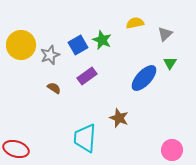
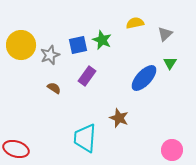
blue square: rotated 18 degrees clockwise
purple rectangle: rotated 18 degrees counterclockwise
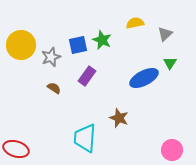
gray star: moved 1 px right, 2 px down
blue ellipse: rotated 20 degrees clockwise
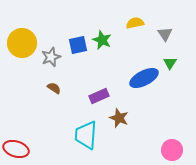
gray triangle: rotated 21 degrees counterclockwise
yellow circle: moved 1 px right, 2 px up
purple rectangle: moved 12 px right, 20 px down; rotated 30 degrees clockwise
cyan trapezoid: moved 1 px right, 3 px up
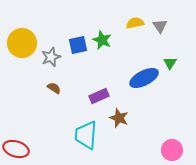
gray triangle: moved 5 px left, 8 px up
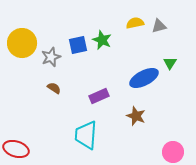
gray triangle: moved 1 px left; rotated 49 degrees clockwise
brown star: moved 17 px right, 2 px up
pink circle: moved 1 px right, 2 px down
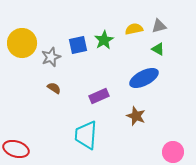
yellow semicircle: moved 1 px left, 6 px down
green star: moved 2 px right; rotated 18 degrees clockwise
green triangle: moved 12 px left, 14 px up; rotated 32 degrees counterclockwise
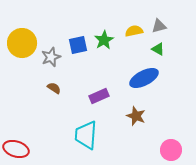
yellow semicircle: moved 2 px down
pink circle: moved 2 px left, 2 px up
